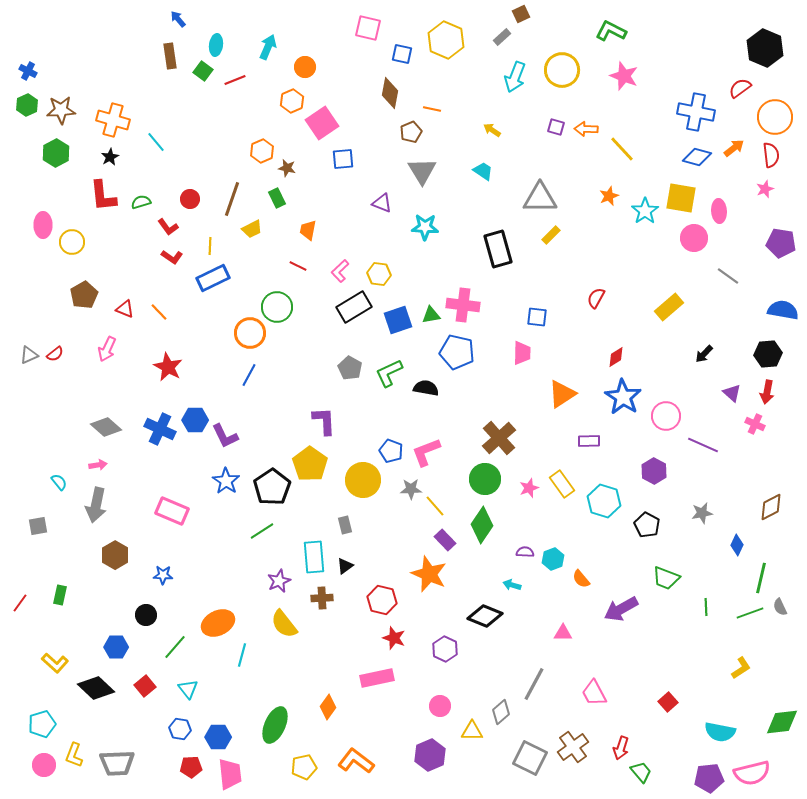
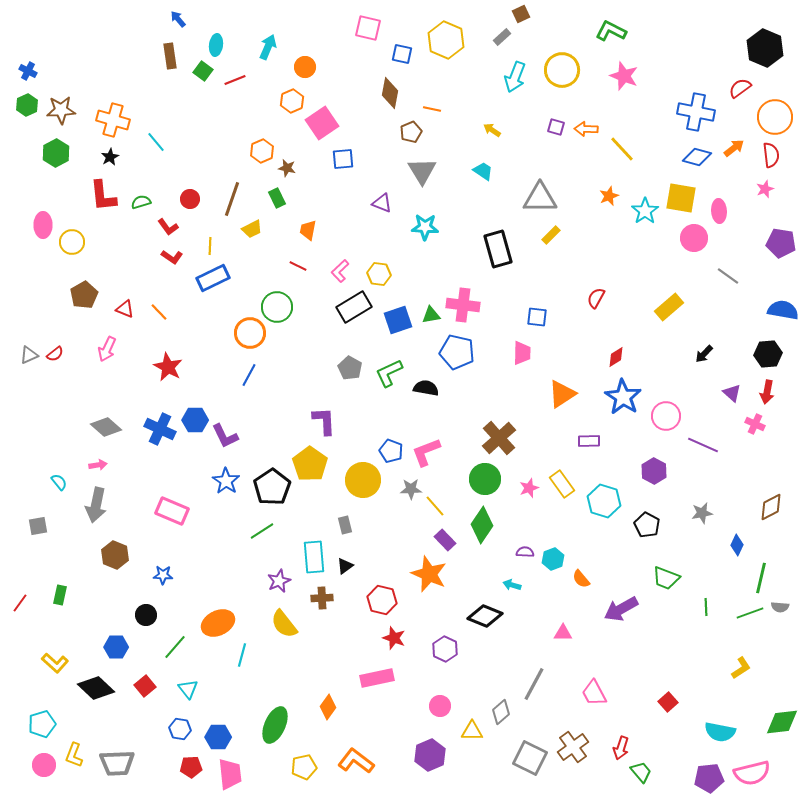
brown hexagon at (115, 555): rotated 8 degrees counterclockwise
gray semicircle at (780, 607): rotated 60 degrees counterclockwise
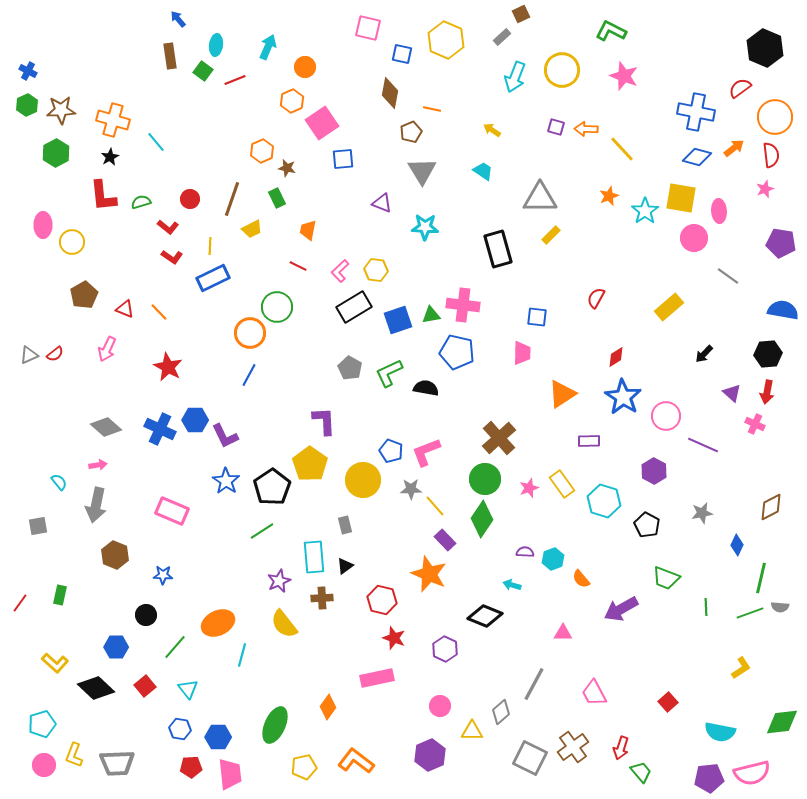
red L-shape at (168, 227): rotated 15 degrees counterclockwise
yellow hexagon at (379, 274): moved 3 px left, 4 px up
green diamond at (482, 525): moved 6 px up
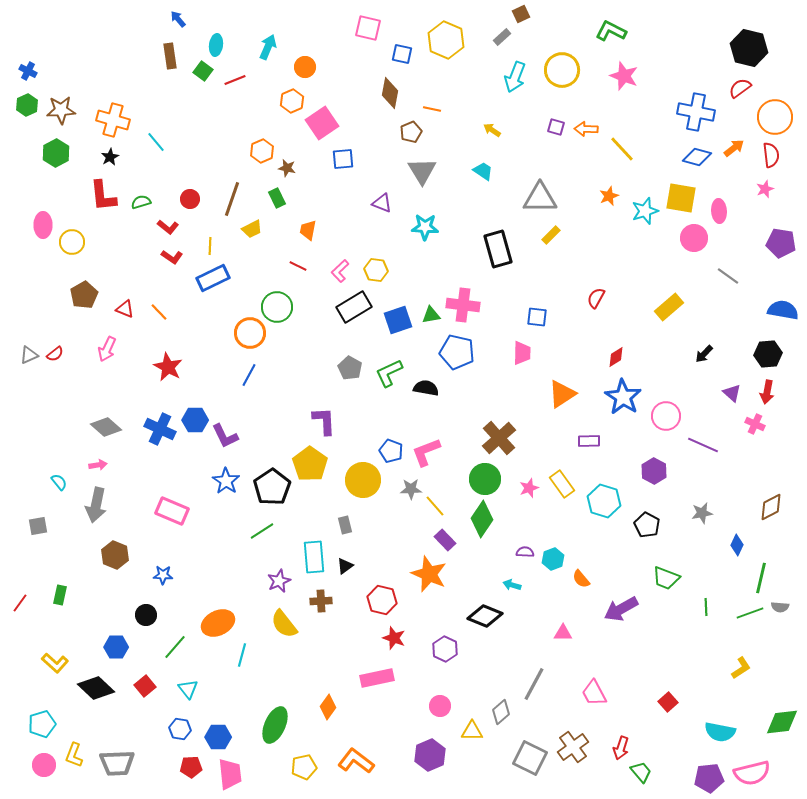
black hexagon at (765, 48): moved 16 px left; rotated 9 degrees counterclockwise
cyan star at (645, 211): rotated 16 degrees clockwise
brown cross at (322, 598): moved 1 px left, 3 px down
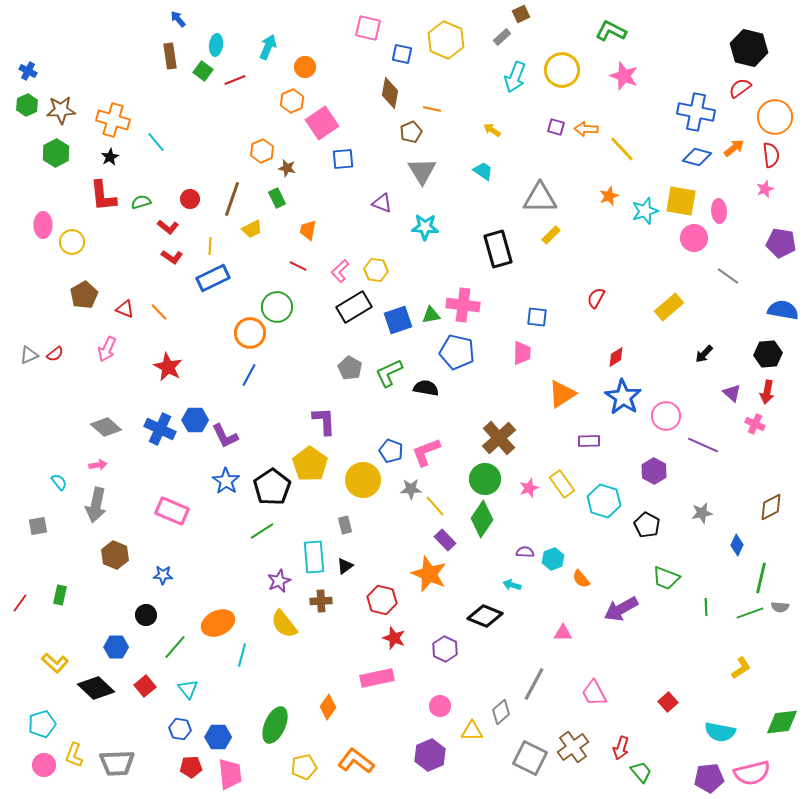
yellow square at (681, 198): moved 3 px down
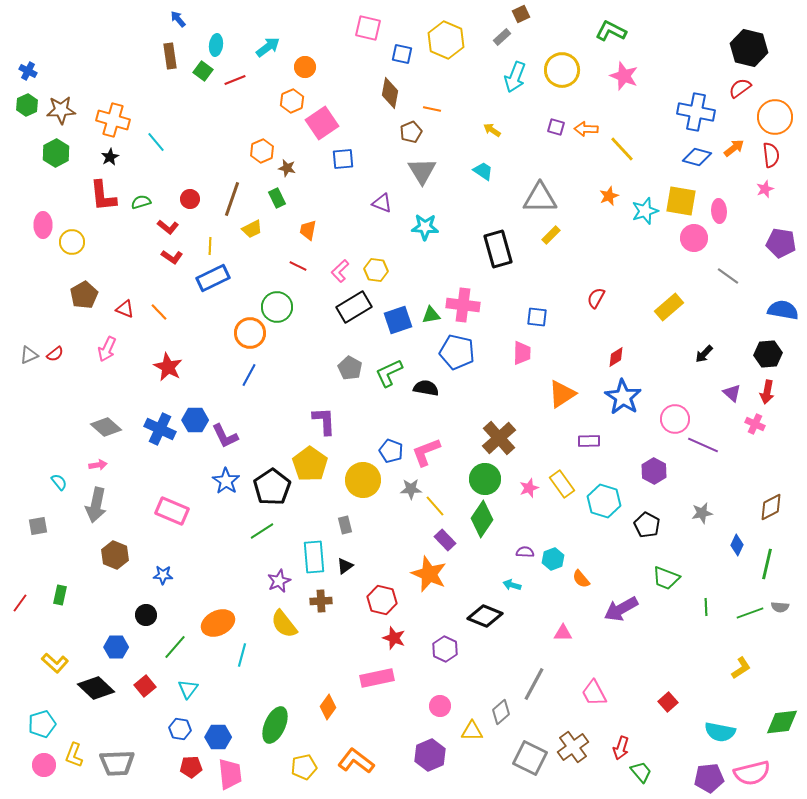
cyan arrow at (268, 47): rotated 30 degrees clockwise
pink circle at (666, 416): moved 9 px right, 3 px down
green line at (761, 578): moved 6 px right, 14 px up
cyan triangle at (188, 689): rotated 15 degrees clockwise
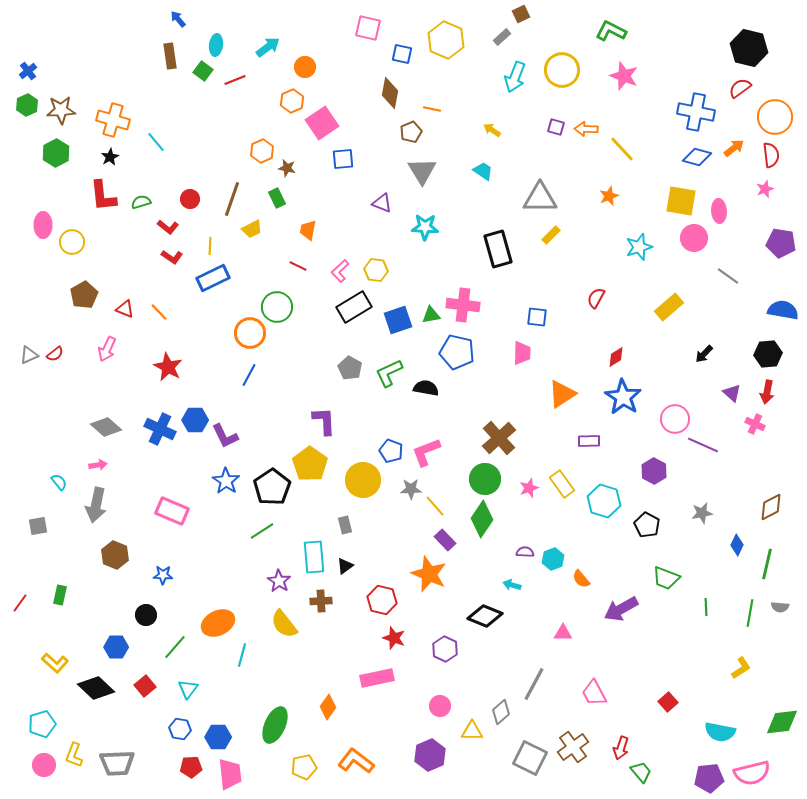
blue cross at (28, 71): rotated 24 degrees clockwise
cyan star at (645, 211): moved 6 px left, 36 px down
purple star at (279, 581): rotated 15 degrees counterclockwise
green line at (750, 613): rotated 60 degrees counterclockwise
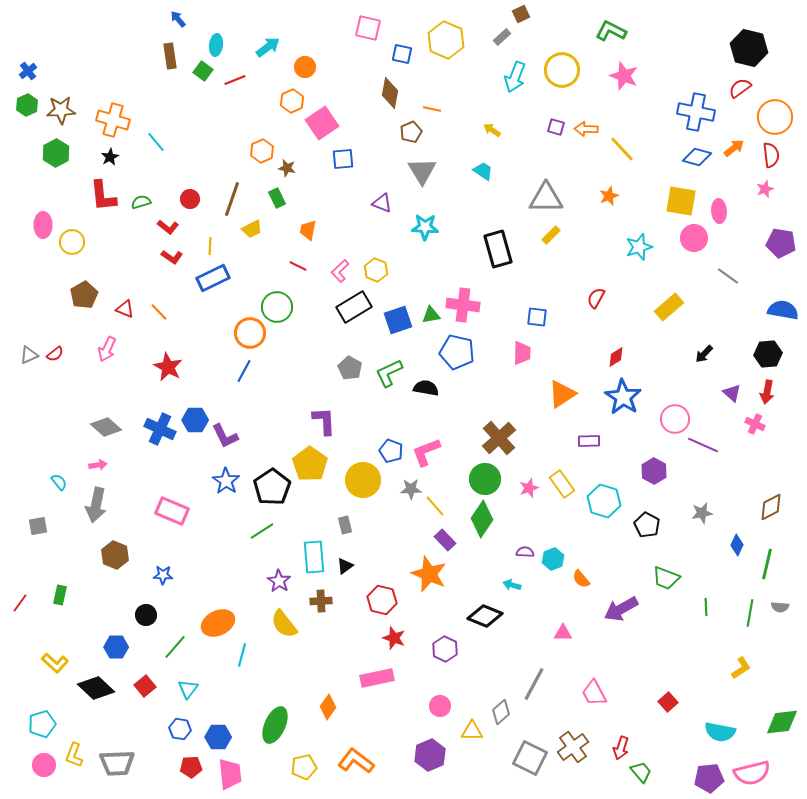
gray triangle at (540, 198): moved 6 px right
yellow hexagon at (376, 270): rotated 15 degrees clockwise
blue line at (249, 375): moved 5 px left, 4 px up
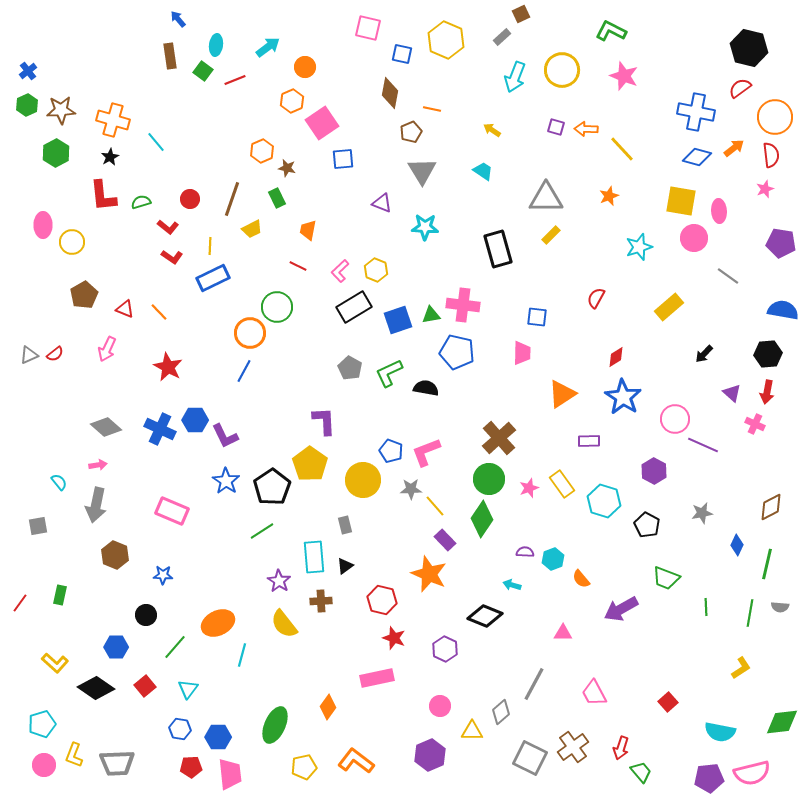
green circle at (485, 479): moved 4 px right
black diamond at (96, 688): rotated 9 degrees counterclockwise
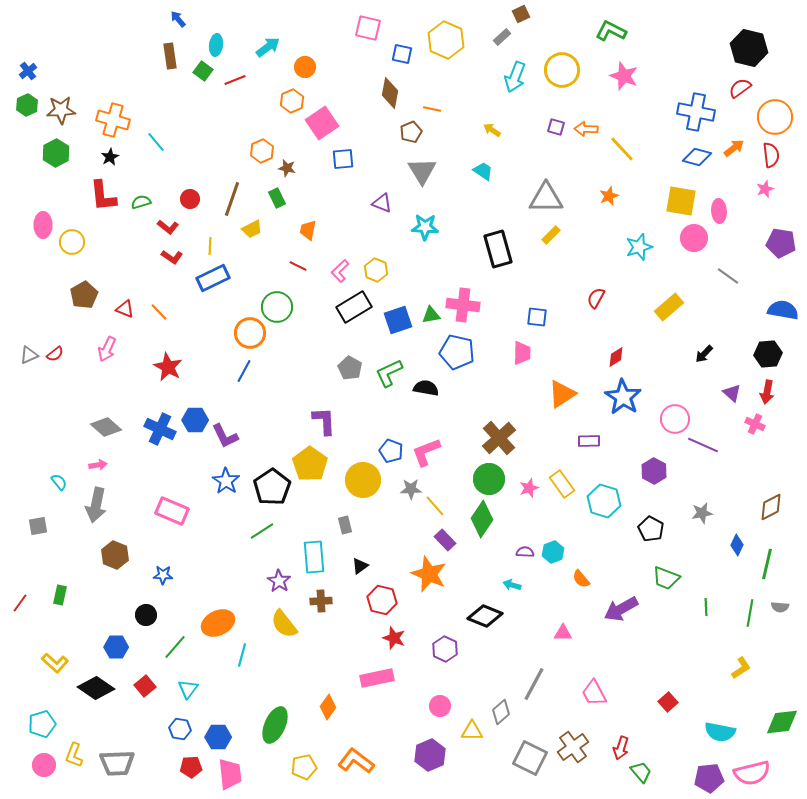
black pentagon at (647, 525): moved 4 px right, 4 px down
cyan hexagon at (553, 559): moved 7 px up
black triangle at (345, 566): moved 15 px right
